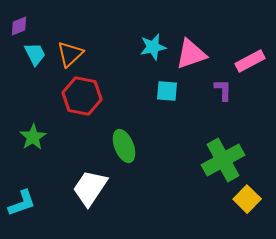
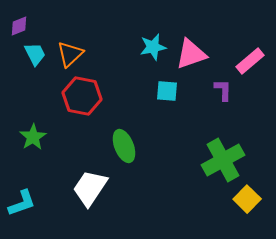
pink rectangle: rotated 12 degrees counterclockwise
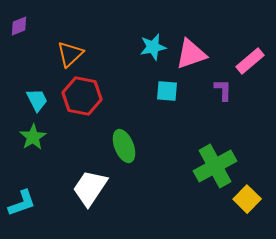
cyan trapezoid: moved 2 px right, 46 px down
green cross: moved 8 px left, 6 px down
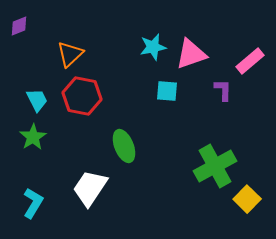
cyan L-shape: moved 11 px right; rotated 40 degrees counterclockwise
